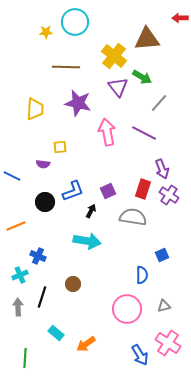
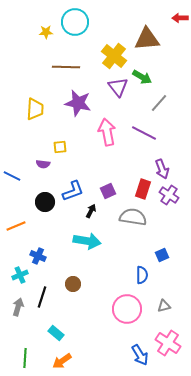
gray arrow: rotated 18 degrees clockwise
orange arrow: moved 24 px left, 17 px down
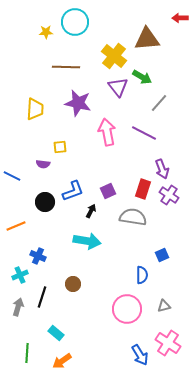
green line: moved 2 px right, 5 px up
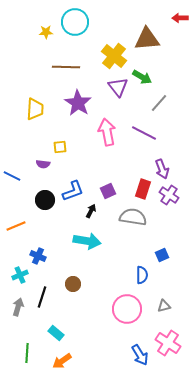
purple star: rotated 20 degrees clockwise
black circle: moved 2 px up
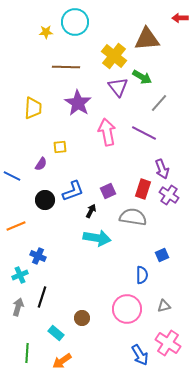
yellow trapezoid: moved 2 px left, 1 px up
purple semicircle: moved 2 px left; rotated 64 degrees counterclockwise
cyan arrow: moved 10 px right, 3 px up
brown circle: moved 9 px right, 34 px down
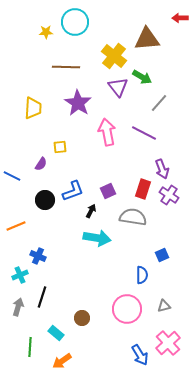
pink cross: rotated 15 degrees clockwise
green line: moved 3 px right, 6 px up
